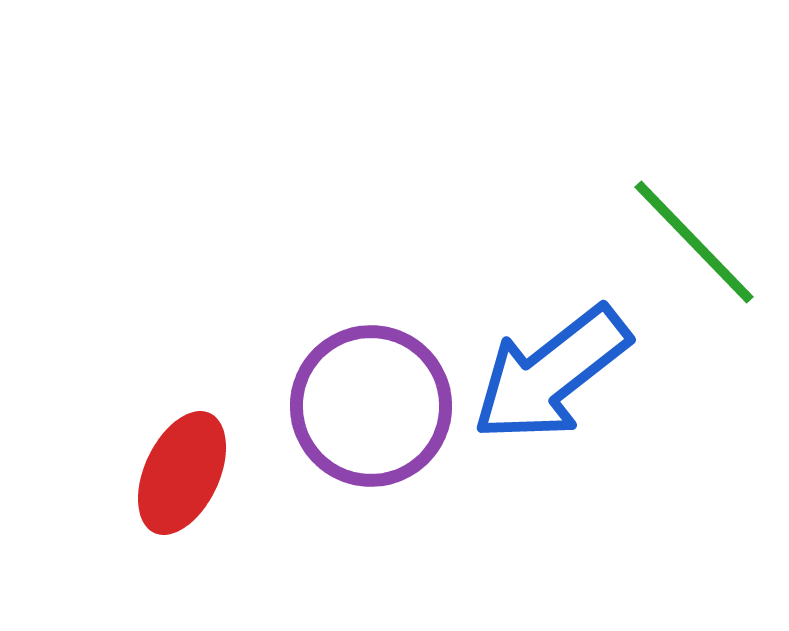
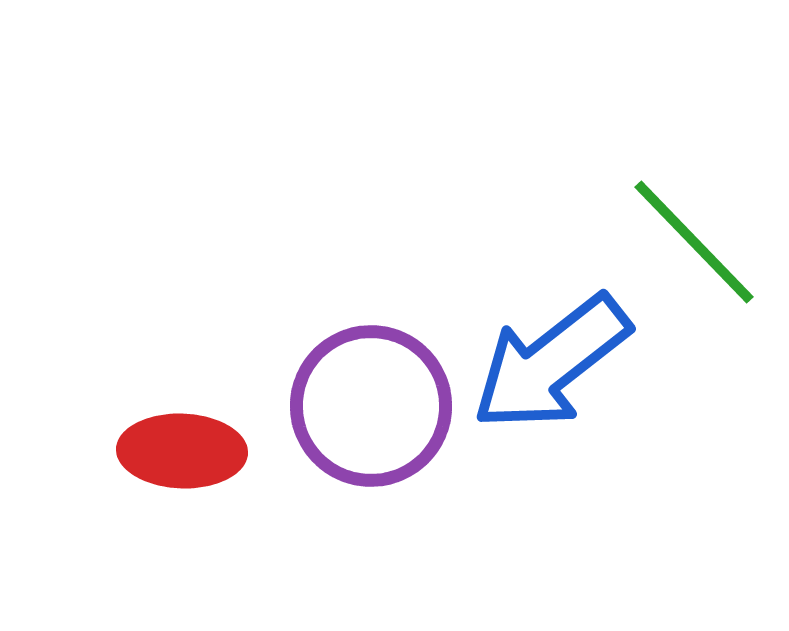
blue arrow: moved 11 px up
red ellipse: moved 22 px up; rotated 67 degrees clockwise
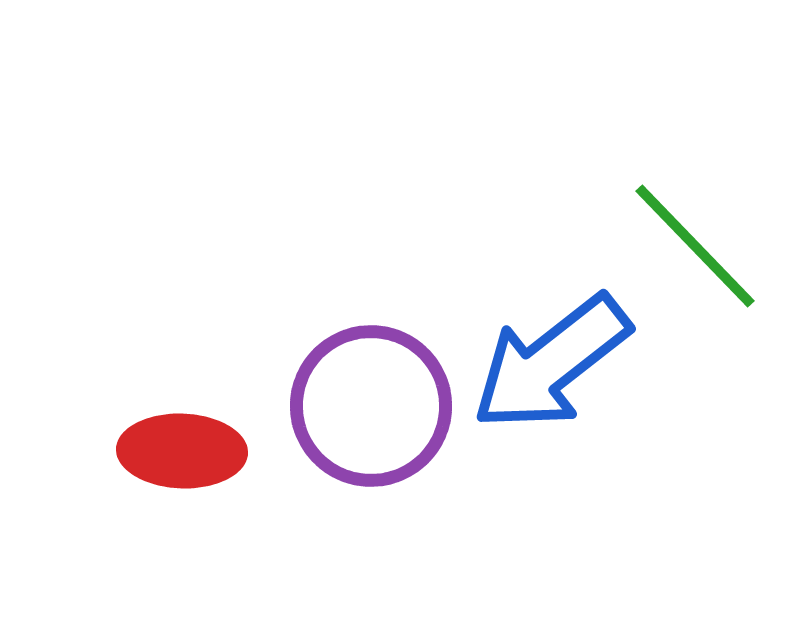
green line: moved 1 px right, 4 px down
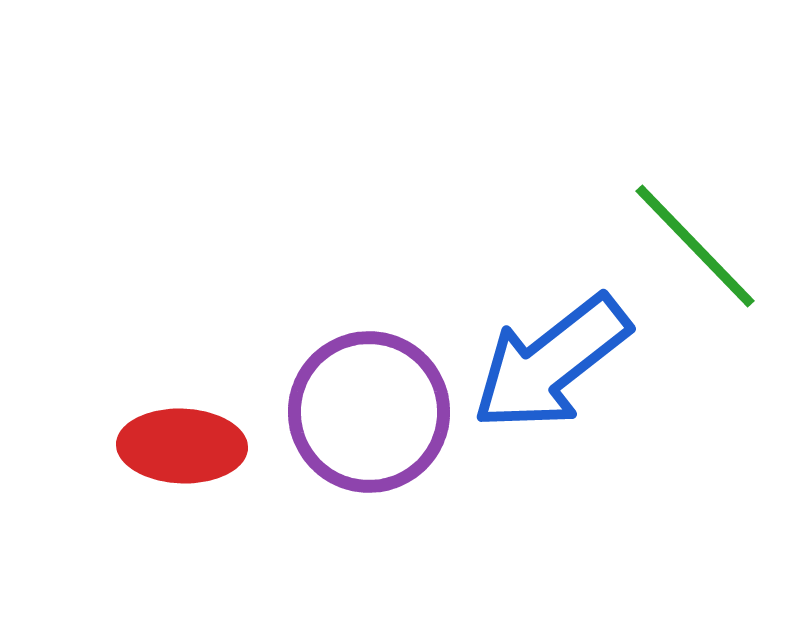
purple circle: moved 2 px left, 6 px down
red ellipse: moved 5 px up
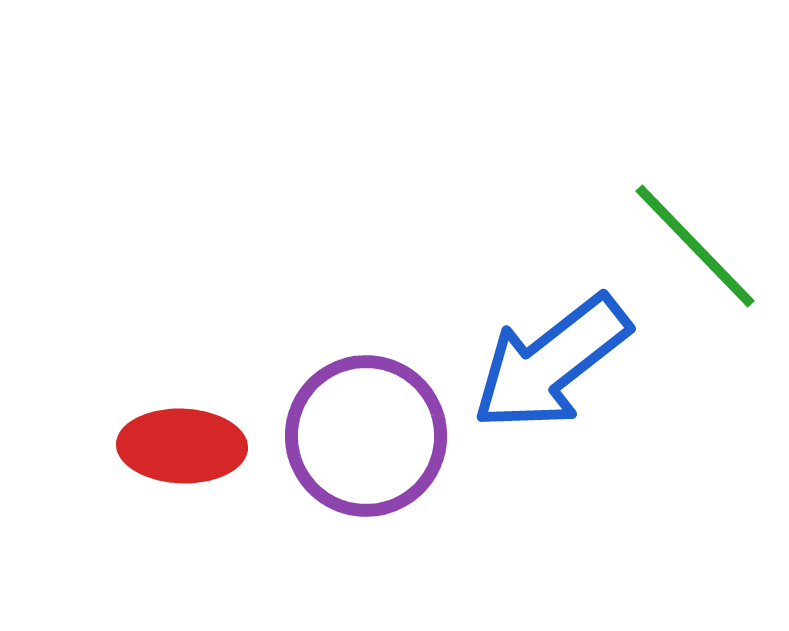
purple circle: moved 3 px left, 24 px down
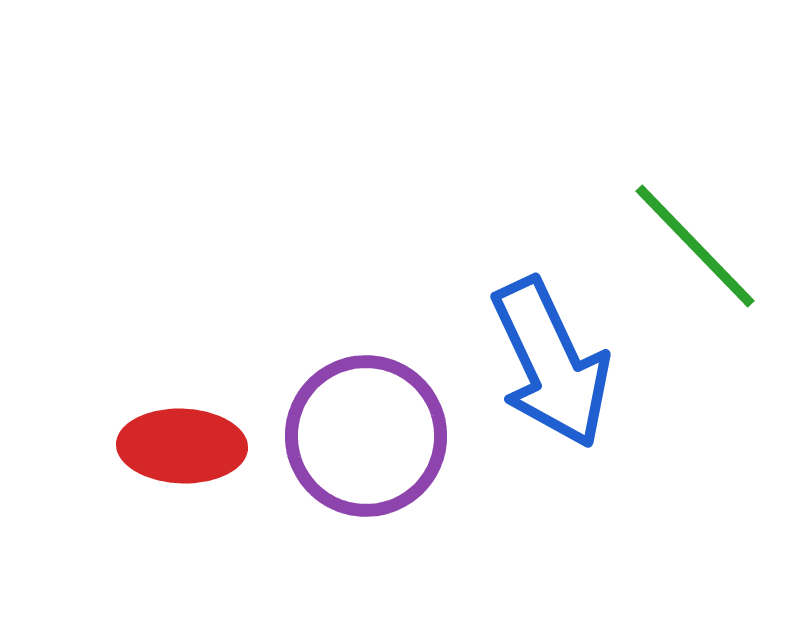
blue arrow: rotated 77 degrees counterclockwise
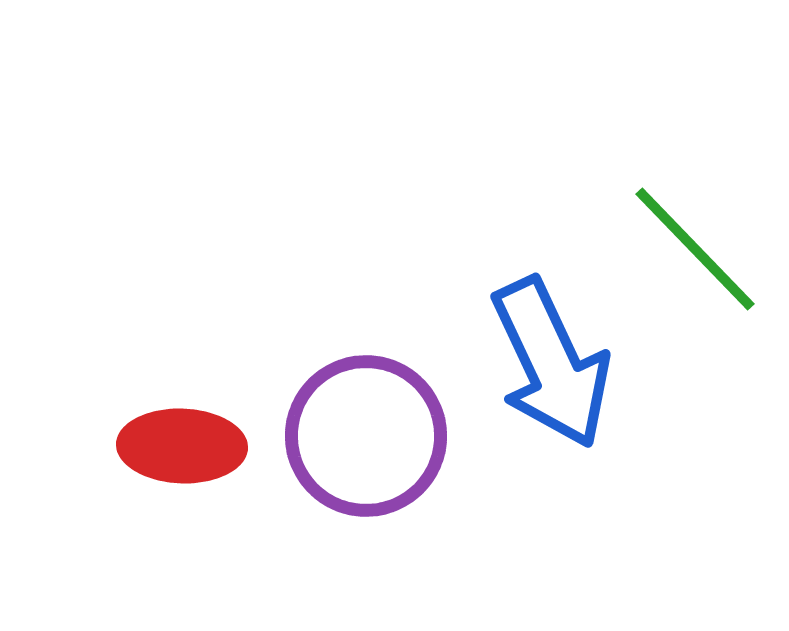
green line: moved 3 px down
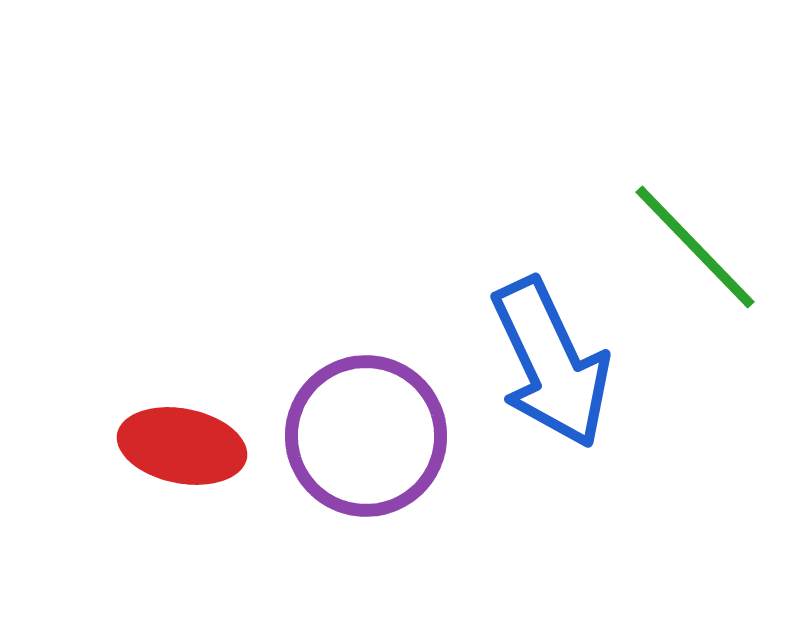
green line: moved 2 px up
red ellipse: rotated 9 degrees clockwise
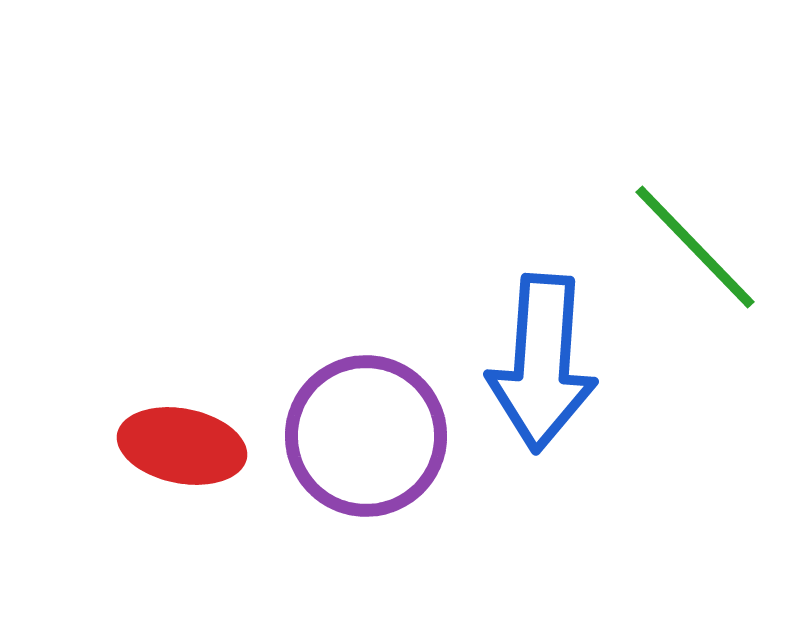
blue arrow: moved 9 px left; rotated 29 degrees clockwise
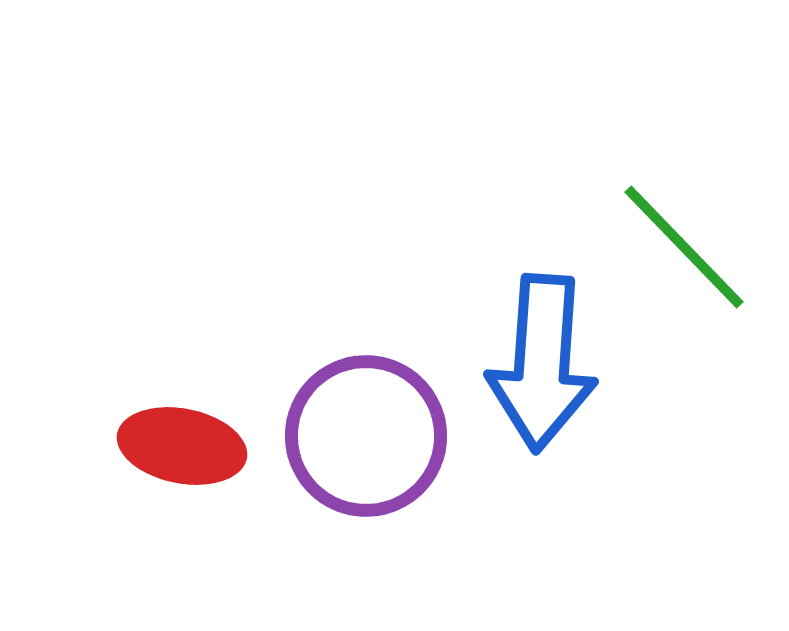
green line: moved 11 px left
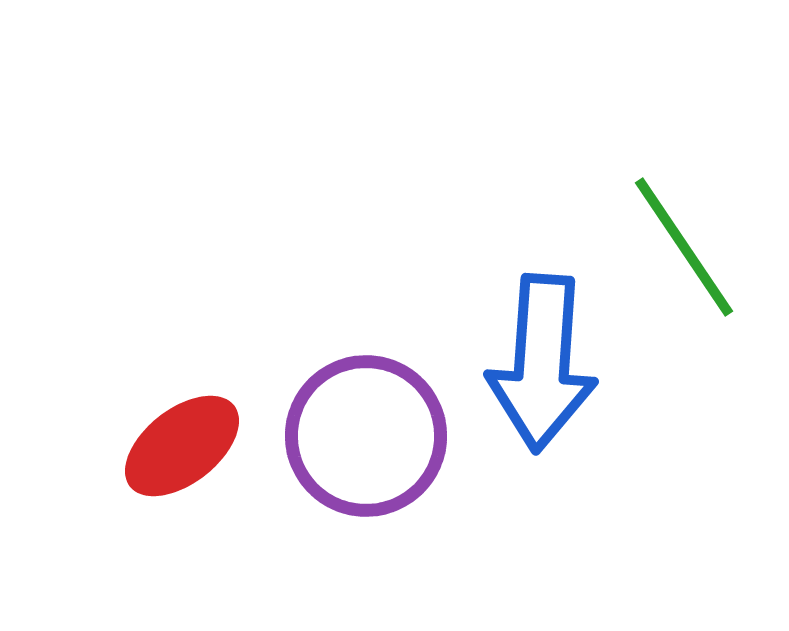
green line: rotated 10 degrees clockwise
red ellipse: rotated 49 degrees counterclockwise
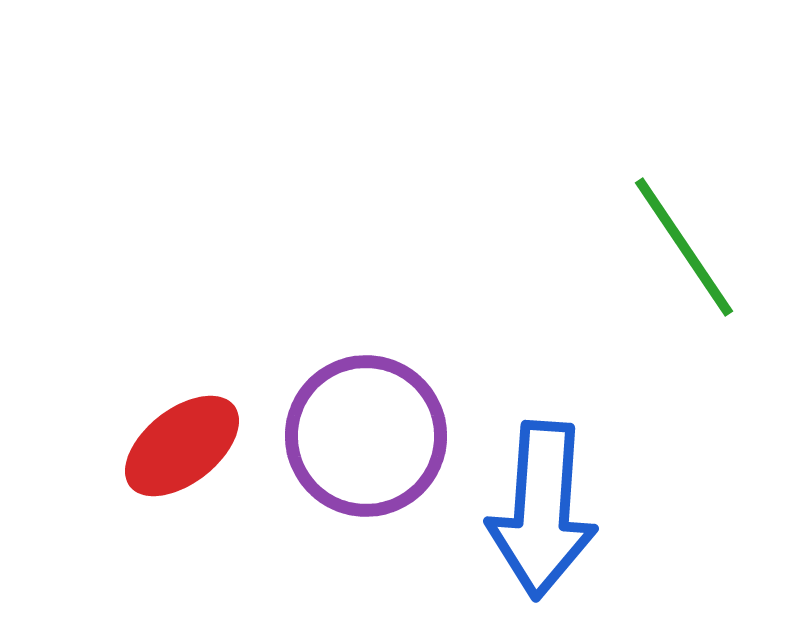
blue arrow: moved 147 px down
